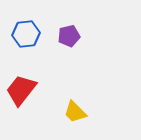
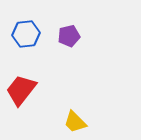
yellow trapezoid: moved 10 px down
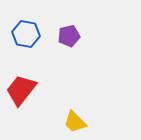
blue hexagon: rotated 16 degrees clockwise
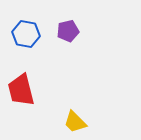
purple pentagon: moved 1 px left, 5 px up
red trapezoid: rotated 52 degrees counterclockwise
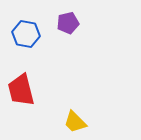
purple pentagon: moved 8 px up
